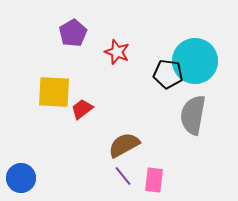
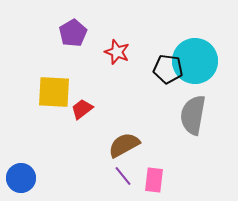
black pentagon: moved 5 px up
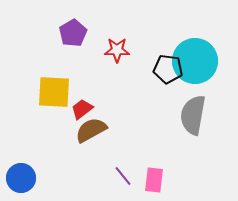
red star: moved 2 px up; rotated 20 degrees counterclockwise
brown semicircle: moved 33 px left, 15 px up
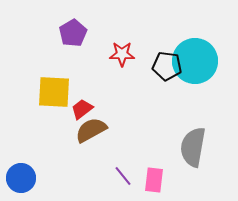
red star: moved 5 px right, 4 px down
black pentagon: moved 1 px left, 3 px up
gray semicircle: moved 32 px down
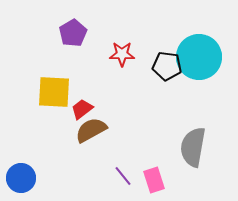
cyan circle: moved 4 px right, 4 px up
pink rectangle: rotated 25 degrees counterclockwise
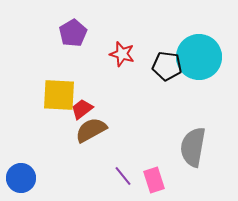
red star: rotated 15 degrees clockwise
yellow square: moved 5 px right, 3 px down
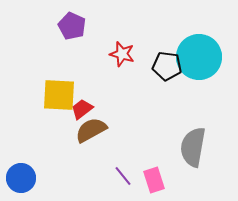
purple pentagon: moved 1 px left, 7 px up; rotated 16 degrees counterclockwise
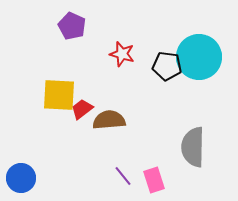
brown semicircle: moved 18 px right, 10 px up; rotated 24 degrees clockwise
gray semicircle: rotated 9 degrees counterclockwise
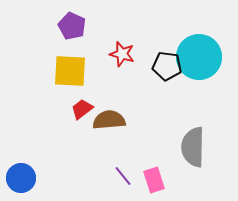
yellow square: moved 11 px right, 24 px up
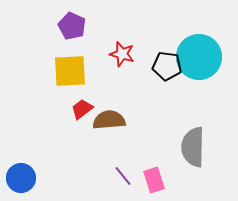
yellow square: rotated 6 degrees counterclockwise
